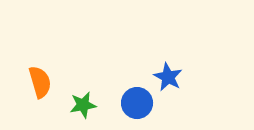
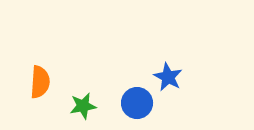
orange semicircle: rotated 20 degrees clockwise
green star: moved 1 px down
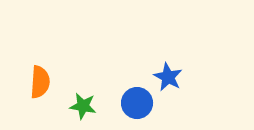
green star: rotated 20 degrees clockwise
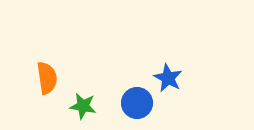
blue star: moved 1 px down
orange semicircle: moved 7 px right, 4 px up; rotated 12 degrees counterclockwise
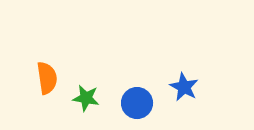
blue star: moved 16 px right, 9 px down
green star: moved 3 px right, 8 px up
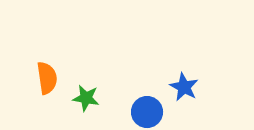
blue circle: moved 10 px right, 9 px down
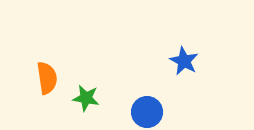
blue star: moved 26 px up
